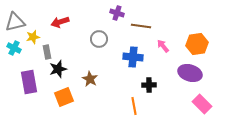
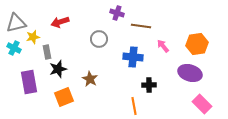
gray triangle: moved 1 px right, 1 px down
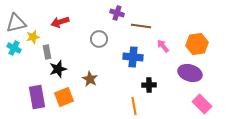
purple rectangle: moved 8 px right, 15 px down
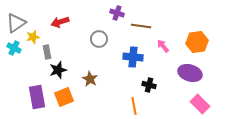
gray triangle: rotated 20 degrees counterclockwise
orange hexagon: moved 2 px up
black star: moved 1 px down
black cross: rotated 16 degrees clockwise
pink rectangle: moved 2 px left
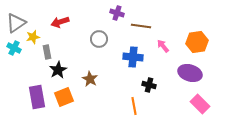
black star: rotated 12 degrees counterclockwise
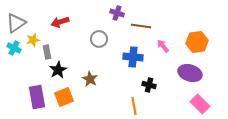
yellow star: moved 3 px down
